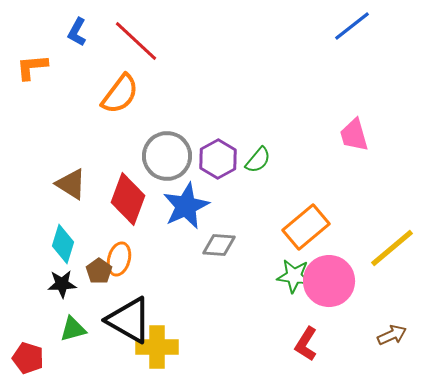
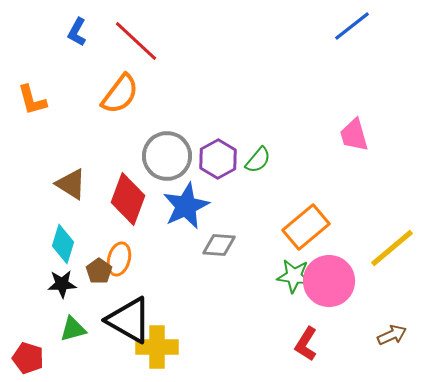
orange L-shape: moved 33 px down; rotated 100 degrees counterclockwise
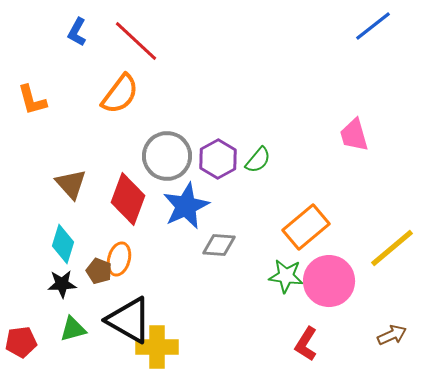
blue line: moved 21 px right
brown triangle: rotated 16 degrees clockwise
brown pentagon: rotated 15 degrees counterclockwise
green star: moved 8 px left
red pentagon: moved 7 px left, 16 px up; rotated 24 degrees counterclockwise
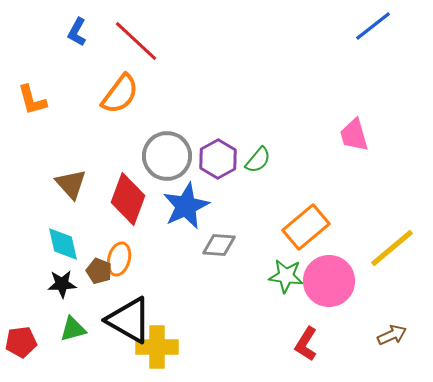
cyan diamond: rotated 30 degrees counterclockwise
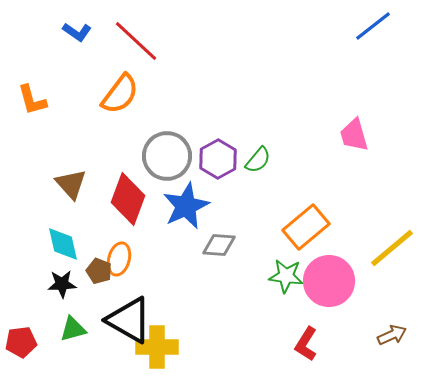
blue L-shape: rotated 84 degrees counterclockwise
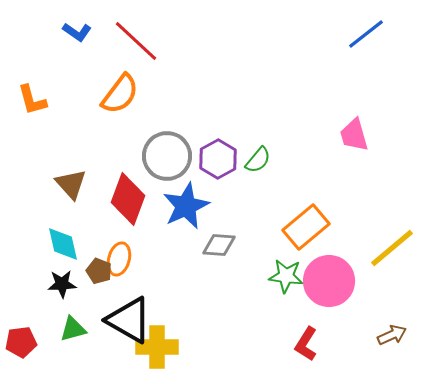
blue line: moved 7 px left, 8 px down
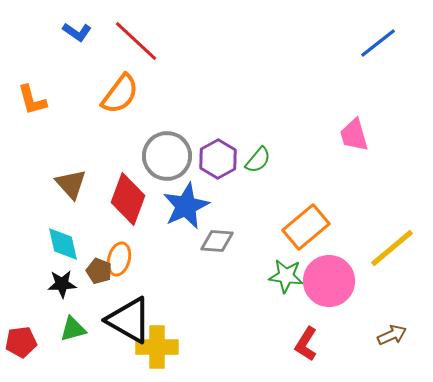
blue line: moved 12 px right, 9 px down
gray diamond: moved 2 px left, 4 px up
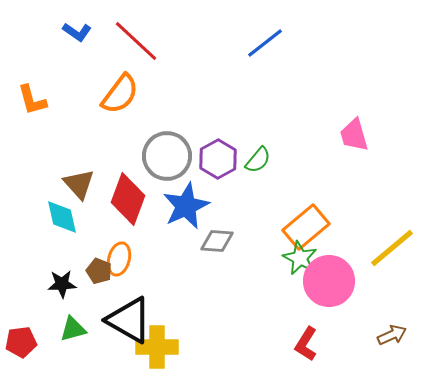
blue line: moved 113 px left
brown triangle: moved 8 px right
cyan diamond: moved 1 px left, 27 px up
green star: moved 14 px right, 18 px up; rotated 20 degrees clockwise
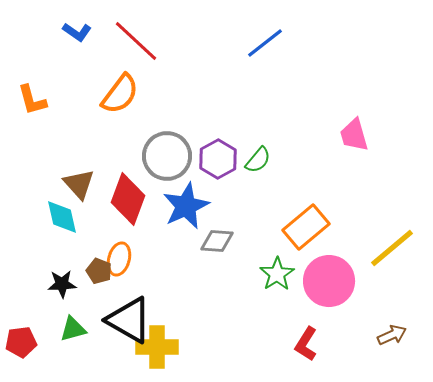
green star: moved 23 px left, 16 px down; rotated 12 degrees clockwise
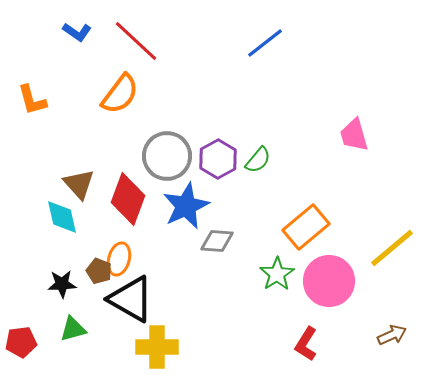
black triangle: moved 2 px right, 21 px up
